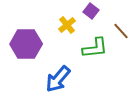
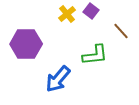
yellow cross: moved 11 px up
green L-shape: moved 7 px down
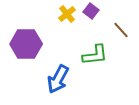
brown line: moved 1 px up
blue arrow: rotated 12 degrees counterclockwise
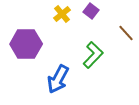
yellow cross: moved 5 px left
brown line: moved 5 px right, 3 px down
green L-shape: moved 2 px left; rotated 40 degrees counterclockwise
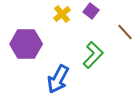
brown line: moved 1 px left, 1 px up
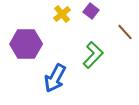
blue arrow: moved 3 px left, 1 px up
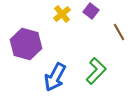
brown line: moved 6 px left; rotated 12 degrees clockwise
purple hexagon: rotated 16 degrees clockwise
green L-shape: moved 3 px right, 16 px down
blue arrow: moved 1 px up
